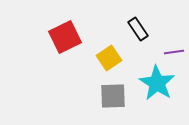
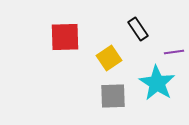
red square: rotated 24 degrees clockwise
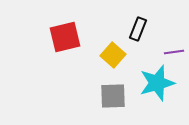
black rectangle: rotated 55 degrees clockwise
red square: rotated 12 degrees counterclockwise
yellow square: moved 4 px right, 3 px up; rotated 15 degrees counterclockwise
cyan star: rotated 24 degrees clockwise
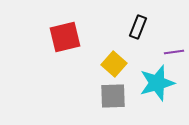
black rectangle: moved 2 px up
yellow square: moved 1 px right, 9 px down
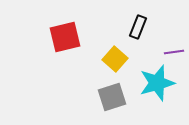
yellow square: moved 1 px right, 5 px up
gray square: moved 1 px left, 1 px down; rotated 16 degrees counterclockwise
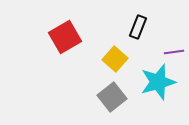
red square: rotated 16 degrees counterclockwise
cyan star: moved 1 px right, 1 px up
gray square: rotated 20 degrees counterclockwise
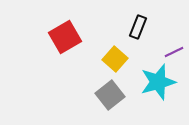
purple line: rotated 18 degrees counterclockwise
gray square: moved 2 px left, 2 px up
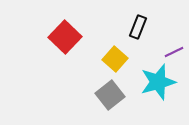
red square: rotated 16 degrees counterclockwise
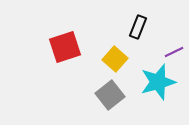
red square: moved 10 px down; rotated 28 degrees clockwise
